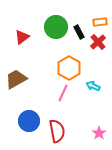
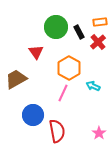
red triangle: moved 14 px right, 15 px down; rotated 28 degrees counterclockwise
blue circle: moved 4 px right, 6 px up
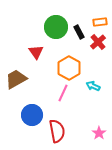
blue circle: moved 1 px left
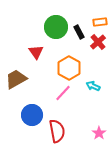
pink line: rotated 18 degrees clockwise
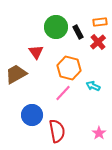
black rectangle: moved 1 px left
orange hexagon: rotated 15 degrees counterclockwise
brown trapezoid: moved 5 px up
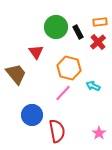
brown trapezoid: rotated 80 degrees clockwise
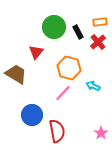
green circle: moved 2 px left
red triangle: rotated 14 degrees clockwise
brown trapezoid: rotated 20 degrees counterclockwise
pink star: moved 2 px right
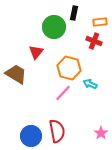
black rectangle: moved 4 px left, 19 px up; rotated 40 degrees clockwise
red cross: moved 4 px left, 1 px up; rotated 28 degrees counterclockwise
cyan arrow: moved 3 px left, 2 px up
blue circle: moved 1 px left, 21 px down
